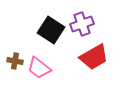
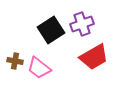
black square: rotated 24 degrees clockwise
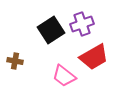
pink trapezoid: moved 25 px right, 8 px down
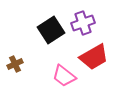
purple cross: moved 1 px right, 1 px up
brown cross: moved 3 px down; rotated 35 degrees counterclockwise
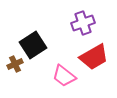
black square: moved 18 px left, 15 px down
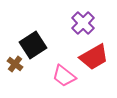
purple cross: rotated 25 degrees counterclockwise
brown cross: rotated 28 degrees counterclockwise
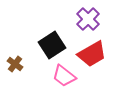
purple cross: moved 5 px right, 4 px up
black square: moved 19 px right
red trapezoid: moved 2 px left, 3 px up
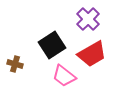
brown cross: rotated 21 degrees counterclockwise
